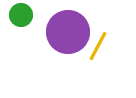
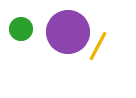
green circle: moved 14 px down
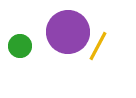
green circle: moved 1 px left, 17 px down
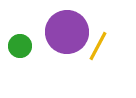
purple circle: moved 1 px left
